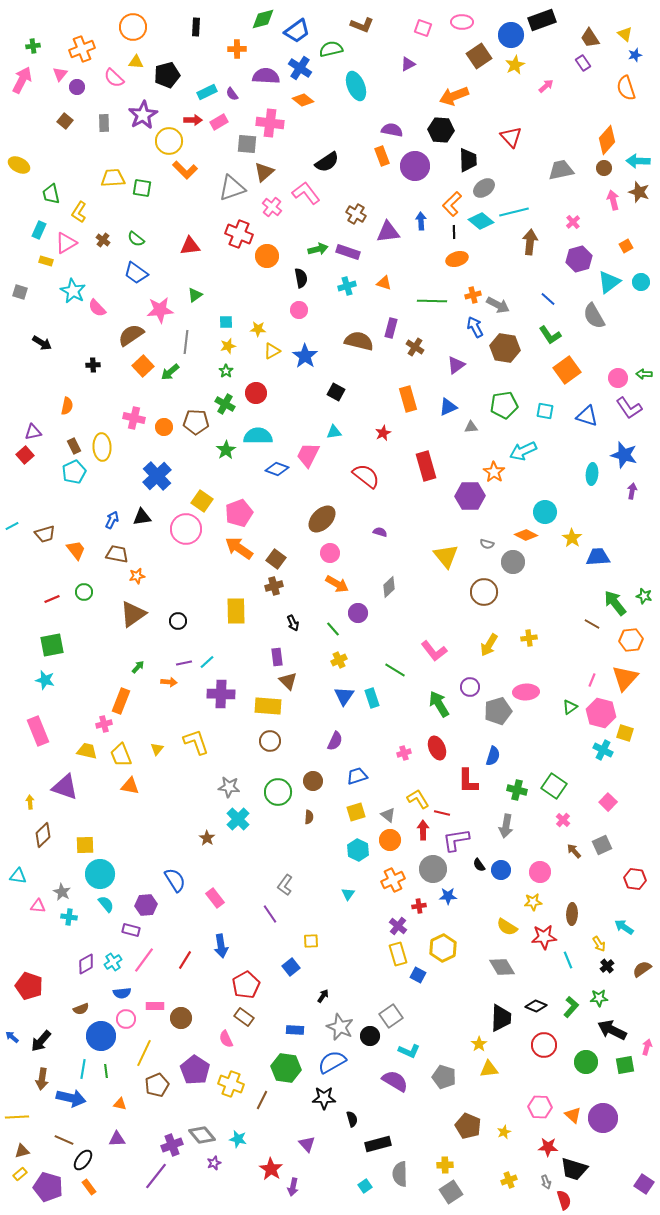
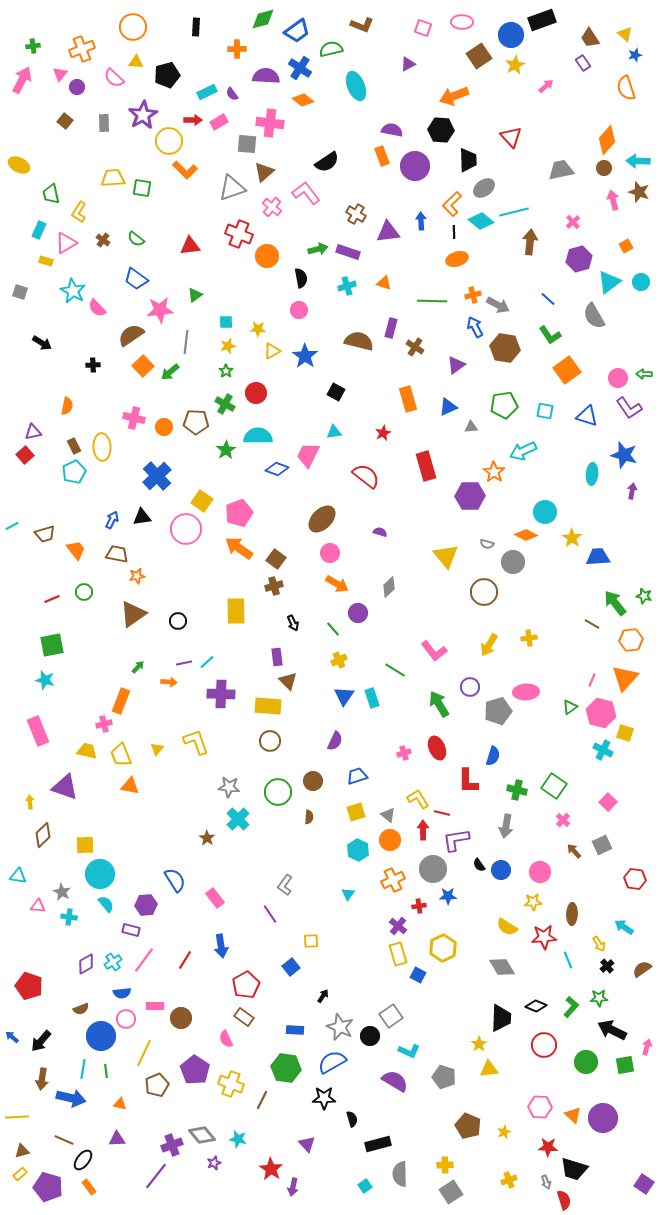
blue trapezoid at (136, 273): moved 6 px down
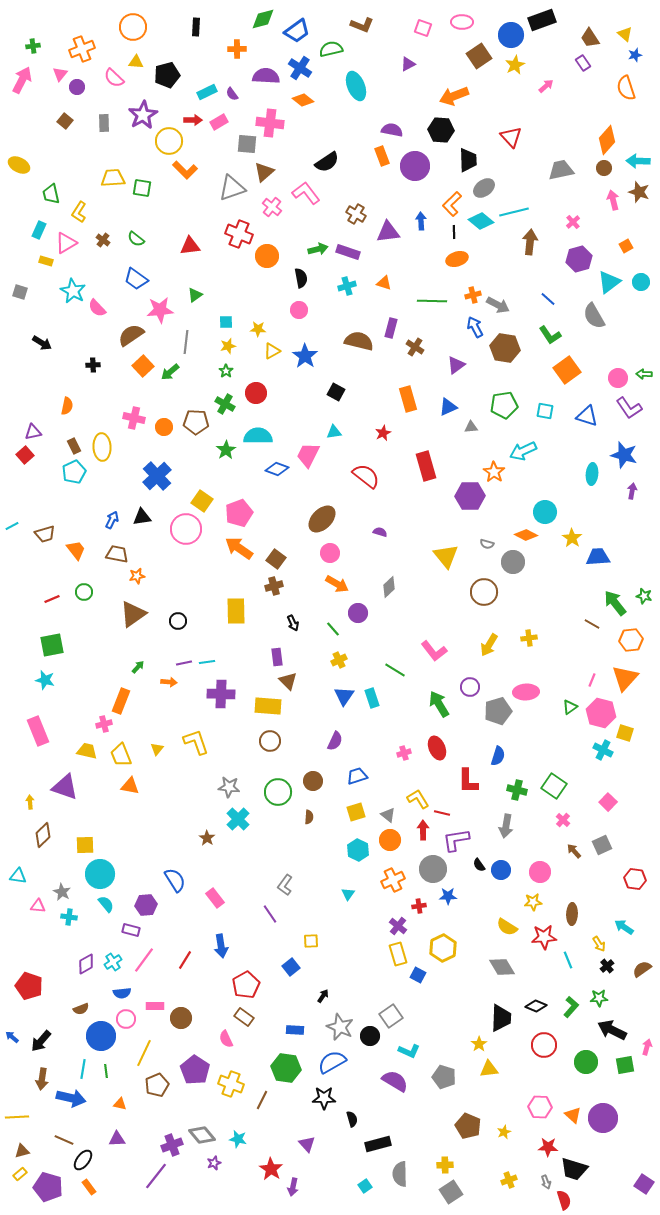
cyan line at (207, 662): rotated 35 degrees clockwise
blue semicircle at (493, 756): moved 5 px right
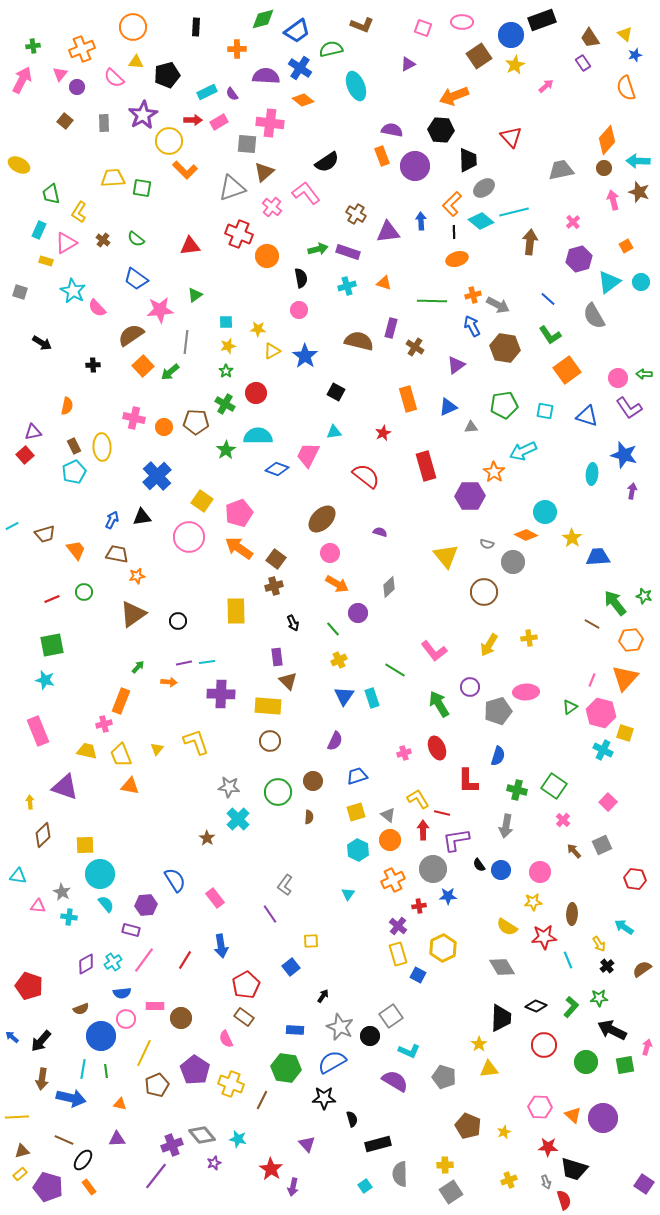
blue arrow at (475, 327): moved 3 px left, 1 px up
pink circle at (186, 529): moved 3 px right, 8 px down
